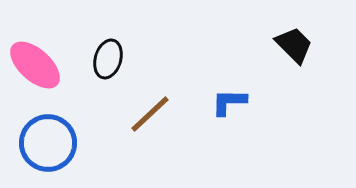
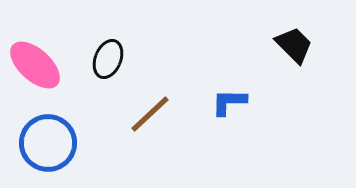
black ellipse: rotated 6 degrees clockwise
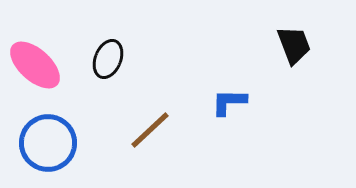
black trapezoid: rotated 24 degrees clockwise
brown line: moved 16 px down
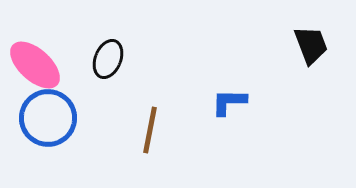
black trapezoid: moved 17 px right
brown line: rotated 36 degrees counterclockwise
blue circle: moved 25 px up
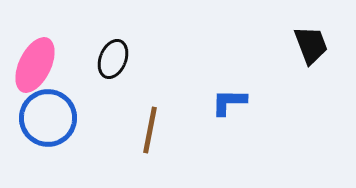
black ellipse: moved 5 px right
pink ellipse: rotated 74 degrees clockwise
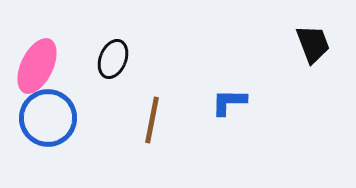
black trapezoid: moved 2 px right, 1 px up
pink ellipse: moved 2 px right, 1 px down
brown line: moved 2 px right, 10 px up
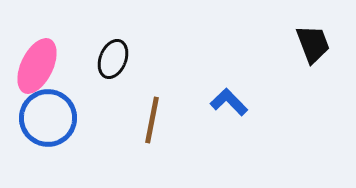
blue L-shape: rotated 45 degrees clockwise
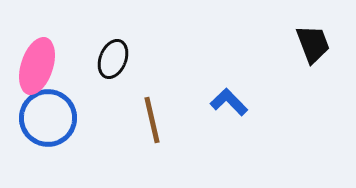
pink ellipse: rotated 8 degrees counterclockwise
brown line: rotated 24 degrees counterclockwise
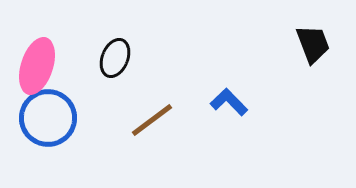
black ellipse: moved 2 px right, 1 px up
brown line: rotated 66 degrees clockwise
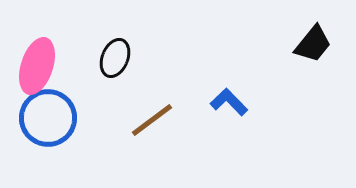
black trapezoid: rotated 60 degrees clockwise
